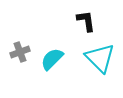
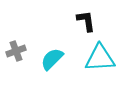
gray cross: moved 4 px left, 1 px up
cyan triangle: rotated 48 degrees counterclockwise
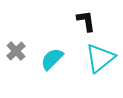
gray cross: rotated 24 degrees counterclockwise
cyan triangle: rotated 36 degrees counterclockwise
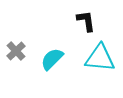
cyan triangle: rotated 44 degrees clockwise
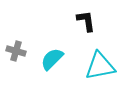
gray cross: rotated 30 degrees counterclockwise
cyan triangle: moved 8 px down; rotated 16 degrees counterclockwise
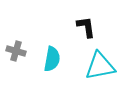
black L-shape: moved 6 px down
cyan semicircle: rotated 145 degrees clockwise
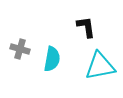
gray cross: moved 4 px right, 2 px up
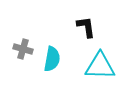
gray cross: moved 3 px right
cyan triangle: rotated 12 degrees clockwise
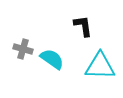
black L-shape: moved 3 px left, 1 px up
cyan semicircle: rotated 65 degrees counterclockwise
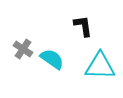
gray cross: rotated 18 degrees clockwise
